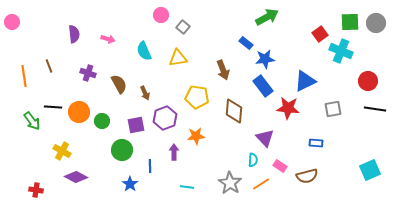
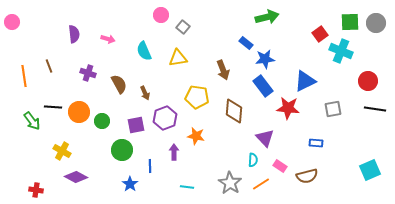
green arrow at (267, 17): rotated 15 degrees clockwise
orange star at (196, 136): rotated 18 degrees clockwise
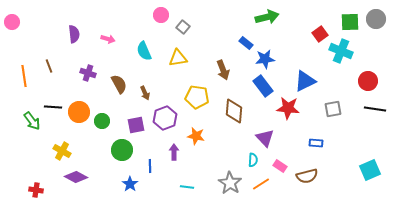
gray circle at (376, 23): moved 4 px up
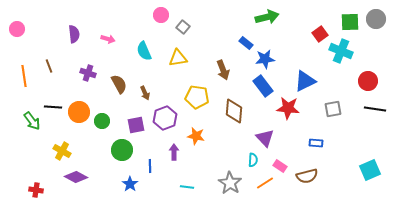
pink circle at (12, 22): moved 5 px right, 7 px down
orange line at (261, 184): moved 4 px right, 1 px up
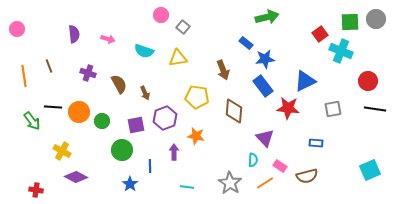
cyan semicircle at (144, 51): rotated 48 degrees counterclockwise
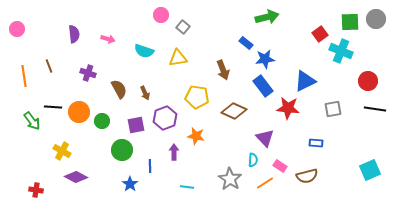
brown semicircle at (119, 84): moved 5 px down
brown diamond at (234, 111): rotated 70 degrees counterclockwise
gray star at (230, 183): moved 4 px up
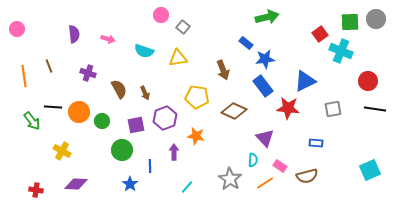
purple diamond at (76, 177): moved 7 px down; rotated 25 degrees counterclockwise
cyan line at (187, 187): rotated 56 degrees counterclockwise
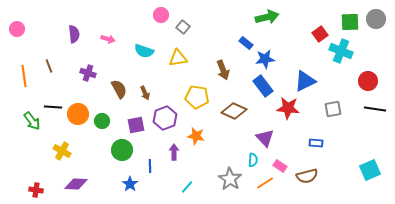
orange circle at (79, 112): moved 1 px left, 2 px down
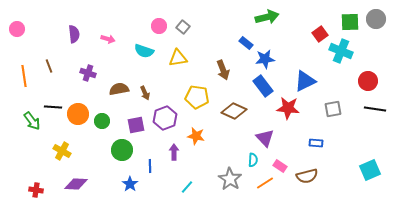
pink circle at (161, 15): moved 2 px left, 11 px down
brown semicircle at (119, 89): rotated 72 degrees counterclockwise
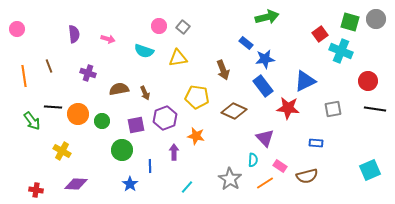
green square at (350, 22): rotated 18 degrees clockwise
